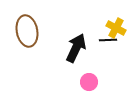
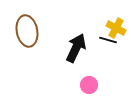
black line: rotated 18 degrees clockwise
pink circle: moved 3 px down
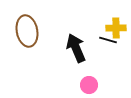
yellow cross: rotated 30 degrees counterclockwise
black arrow: rotated 48 degrees counterclockwise
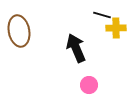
brown ellipse: moved 8 px left
black line: moved 6 px left, 25 px up
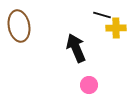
brown ellipse: moved 5 px up
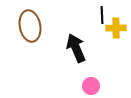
black line: rotated 72 degrees clockwise
brown ellipse: moved 11 px right
pink circle: moved 2 px right, 1 px down
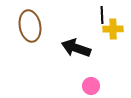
yellow cross: moved 3 px left, 1 px down
black arrow: rotated 48 degrees counterclockwise
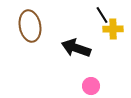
black line: rotated 30 degrees counterclockwise
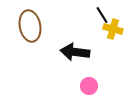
yellow cross: rotated 18 degrees clockwise
black arrow: moved 1 px left, 4 px down; rotated 12 degrees counterclockwise
pink circle: moved 2 px left
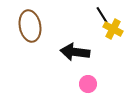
yellow cross: rotated 12 degrees clockwise
pink circle: moved 1 px left, 2 px up
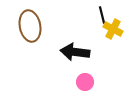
black line: rotated 18 degrees clockwise
pink circle: moved 3 px left, 2 px up
